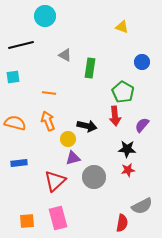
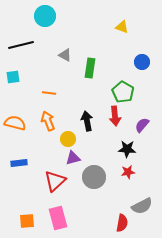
black arrow: moved 5 px up; rotated 114 degrees counterclockwise
red star: moved 2 px down
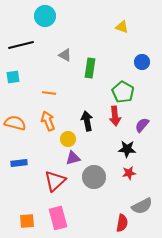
red star: moved 1 px right, 1 px down
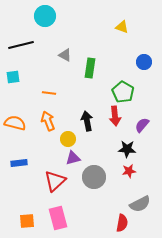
blue circle: moved 2 px right
red star: moved 2 px up
gray semicircle: moved 2 px left, 2 px up
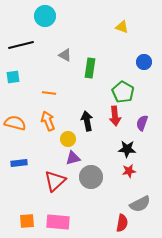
purple semicircle: moved 2 px up; rotated 21 degrees counterclockwise
gray circle: moved 3 px left
pink rectangle: moved 4 px down; rotated 70 degrees counterclockwise
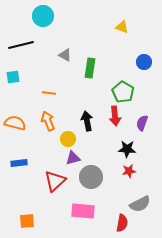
cyan circle: moved 2 px left
pink rectangle: moved 25 px right, 11 px up
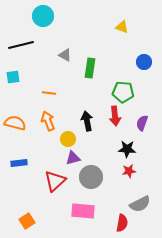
green pentagon: rotated 25 degrees counterclockwise
orange square: rotated 28 degrees counterclockwise
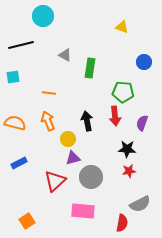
blue rectangle: rotated 21 degrees counterclockwise
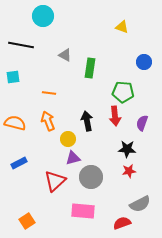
black line: rotated 25 degrees clockwise
red semicircle: rotated 120 degrees counterclockwise
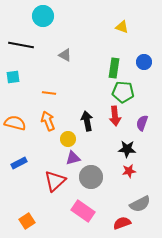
green rectangle: moved 24 px right
pink rectangle: rotated 30 degrees clockwise
